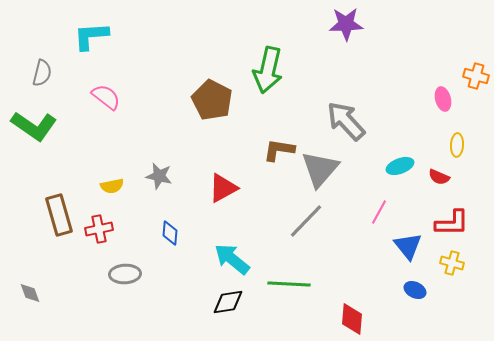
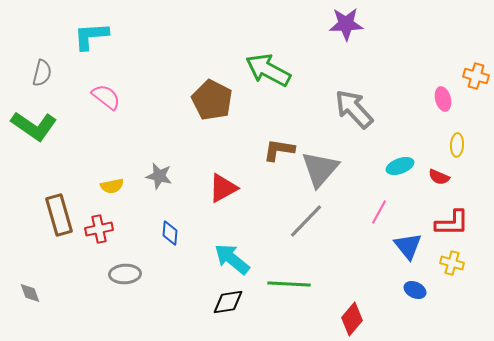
green arrow: rotated 105 degrees clockwise
gray arrow: moved 8 px right, 12 px up
red diamond: rotated 36 degrees clockwise
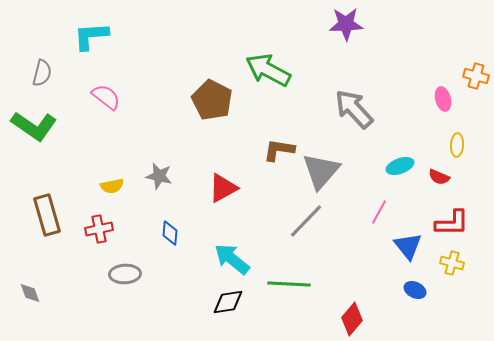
gray triangle: moved 1 px right, 2 px down
brown rectangle: moved 12 px left
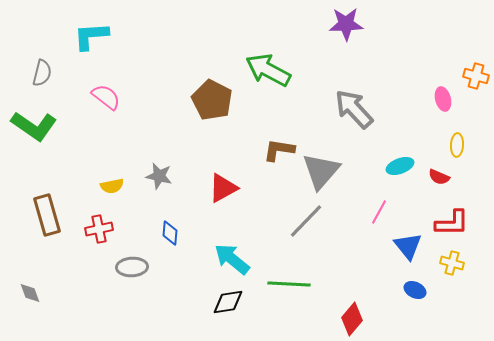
gray ellipse: moved 7 px right, 7 px up
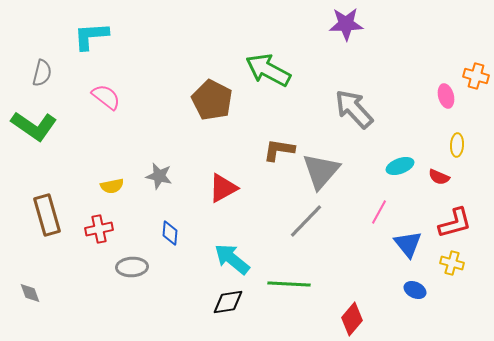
pink ellipse: moved 3 px right, 3 px up
red L-shape: moved 3 px right; rotated 15 degrees counterclockwise
blue triangle: moved 2 px up
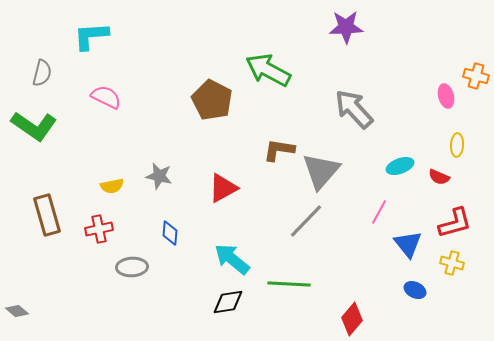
purple star: moved 3 px down
pink semicircle: rotated 12 degrees counterclockwise
gray diamond: moved 13 px left, 18 px down; rotated 30 degrees counterclockwise
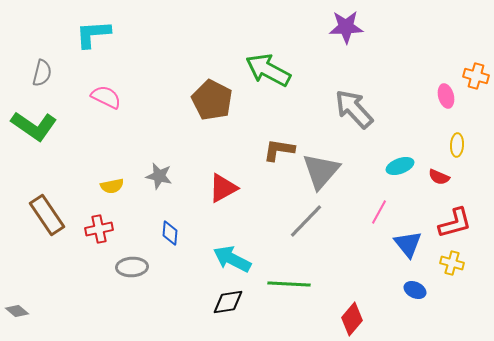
cyan L-shape: moved 2 px right, 2 px up
brown rectangle: rotated 18 degrees counterclockwise
cyan arrow: rotated 12 degrees counterclockwise
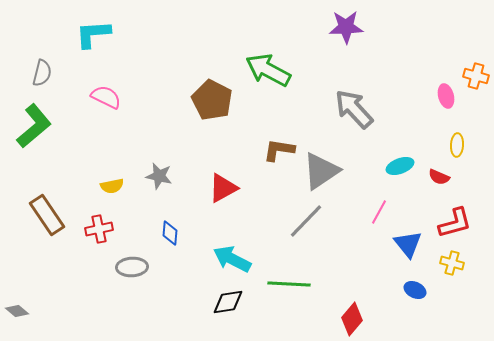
green L-shape: rotated 75 degrees counterclockwise
gray triangle: rotated 15 degrees clockwise
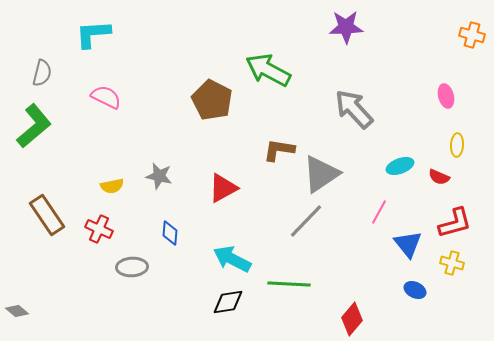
orange cross: moved 4 px left, 41 px up
gray triangle: moved 3 px down
red cross: rotated 36 degrees clockwise
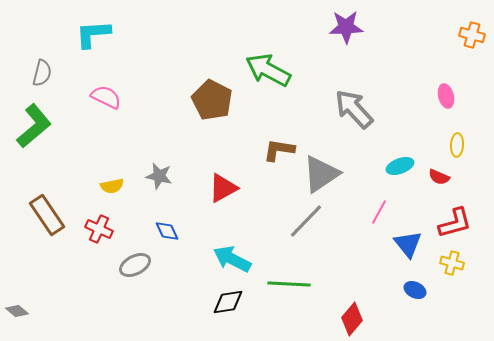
blue diamond: moved 3 px left, 2 px up; rotated 30 degrees counterclockwise
gray ellipse: moved 3 px right, 2 px up; rotated 24 degrees counterclockwise
